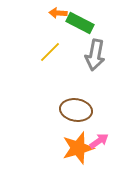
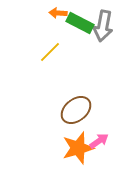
gray arrow: moved 8 px right, 29 px up
brown ellipse: rotated 48 degrees counterclockwise
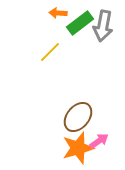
green rectangle: rotated 64 degrees counterclockwise
brown ellipse: moved 2 px right, 7 px down; rotated 12 degrees counterclockwise
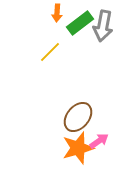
orange arrow: moved 1 px left; rotated 90 degrees counterclockwise
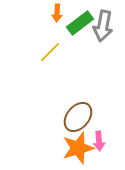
pink arrow: rotated 120 degrees clockwise
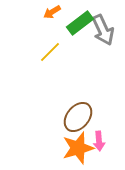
orange arrow: moved 5 px left, 1 px up; rotated 54 degrees clockwise
gray arrow: moved 4 px down; rotated 36 degrees counterclockwise
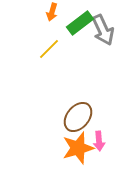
orange arrow: rotated 42 degrees counterclockwise
yellow line: moved 1 px left, 3 px up
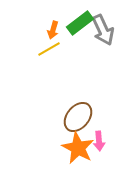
orange arrow: moved 1 px right, 18 px down
yellow line: rotated 15 degrees clockwise
orange star: rotated 28 degrees counterclockwise
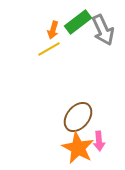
green rectangle: moved 2 px left, 1 px up
